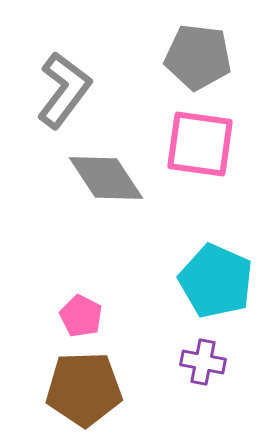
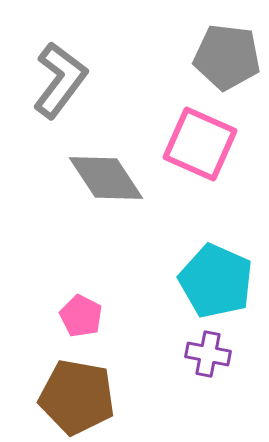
gray pentagon: moved 29 px right
gray L-shape: moved 4 px left, 10 px up
pink square: rotated 16 degrees clockwise
purple cross: moved 5 px right, 8 px up
brown pentagon: moved 7 px left, 8 px down; rotated 12 degrees clockwise
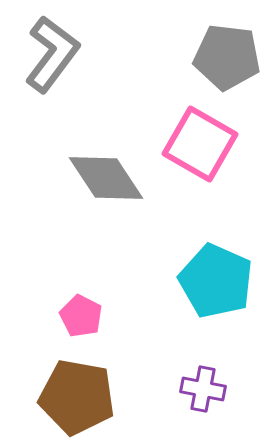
gray L-shape: moved 8 px left, 26 px up
pink square: rotated 6 degrees clockwise
purple cross: moved 5 px left, 35 px down
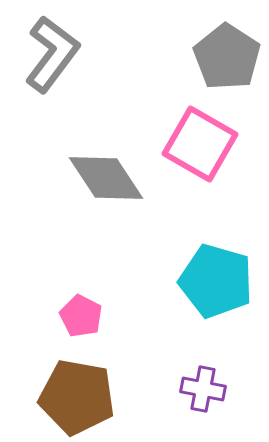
gray pentagon: rotated 26 degrees clockwise
cyan pentagon: rotated 8 degrees counterclockwise
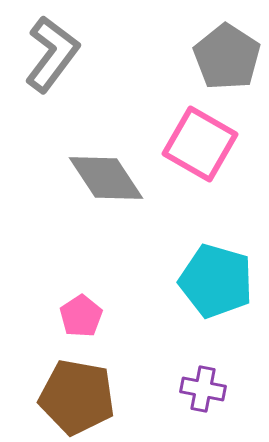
pink pentagon: rotated 12 degrees clockwise
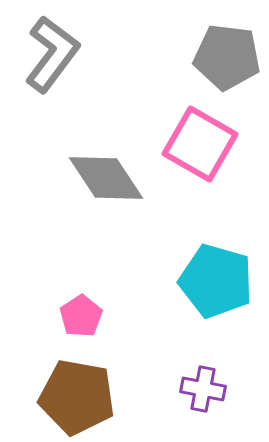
gray pentagon: rotated 26 degrees counterclockwise
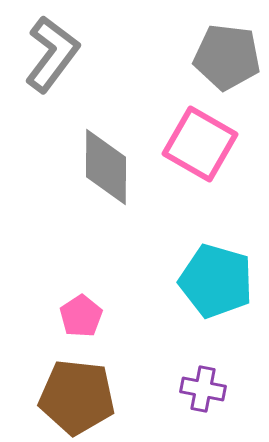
gray diamond: moved 11 px up; rotated 34 degrees clockwise
brown pentagon: rotated 4 degrees counterclockwise
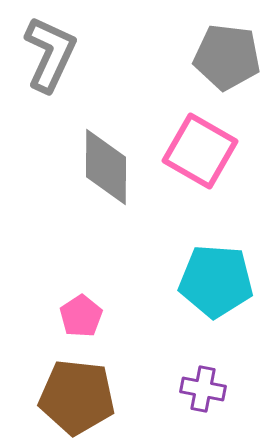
gray L-shape: moved 2 px left; rotated 12 degrees counterclockwise
pink square: moved 7 px down
cyan pentagon: rotated 12 degrees counterclockwise
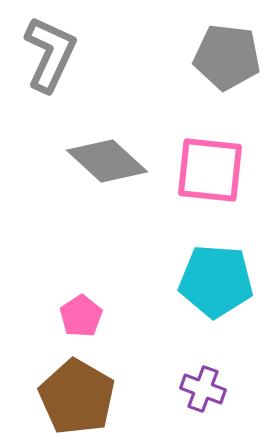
pink square: moved 10 px right, 19 px down; rotated 24 degrees counterclockwise
gray diamond: moved 1 px right, 6 px up; rotated 48 degrees counterclockwise
purple cross: rotated 9 degrees clockwise
brown pentagon: rotated 24 degrees clockwise
